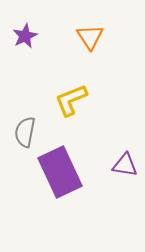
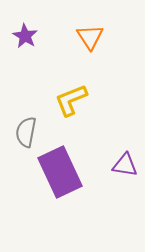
purple star: rotated 15 degrees counterclockwise
gray semicircle: moved 1 px right
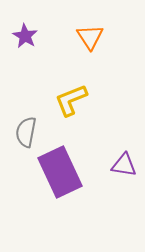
purple triangle: moved 1 px left
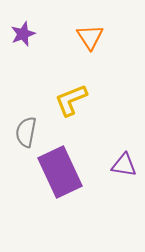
purple star: moved 2 px left, 2 px up; rotated 20 degrees clockwise
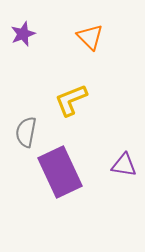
orange triangle: rotated 12 degrees counterclockwise
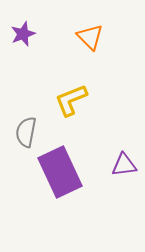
purple triangle: rotated 16 degrees counterclockwise
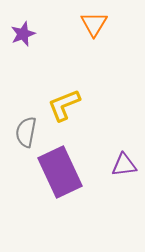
orange triangle: moved 4 px right, 13 px up; rotated 16 degrees clockwise
yellow L-shape: moved 7 px left, 5 px down
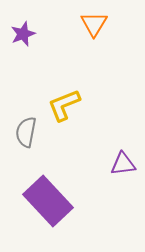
purple triangle: moved 1 px left, 1 px up
purple rectangle: moved 12 px left, 29 px down; rotated 18 degrees counterclockwise
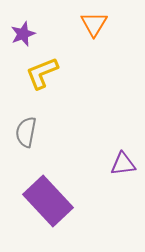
yellow L-shape: moved 22 px left, 32 px up
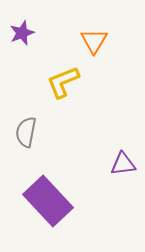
orange triangle: moved 17 px down
purple star: moved 1 px left, 1 px up
yellow L-shape: moved 21 px right, 9 px down
